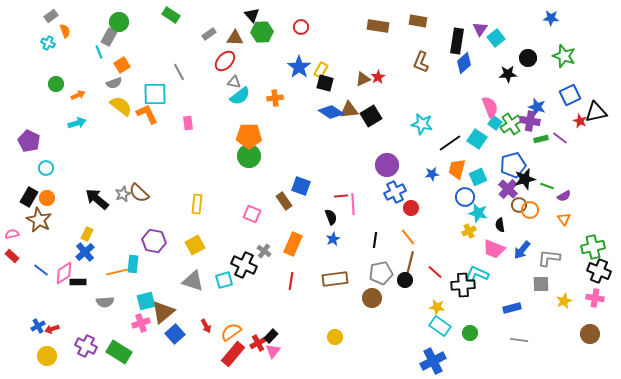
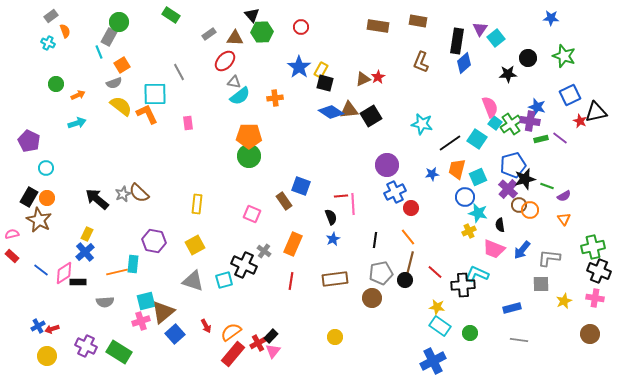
pink cross at (141, 323): moved 2 px up
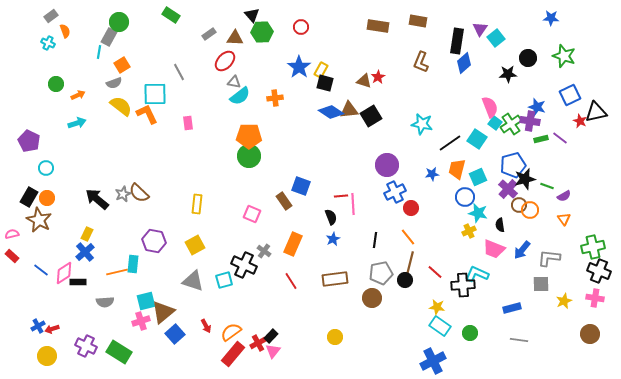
cyan line at (99, 52): rotated 32 degrees clockwise
brown triangle at (363, 79): moved 1 px right, 2 px down; rotated 42 degrees clockwise
red line at (291, 281): rotated 42 degrees counterclockwise
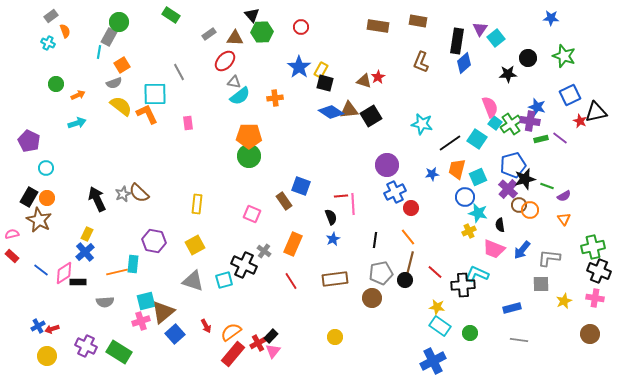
black arrow at (97, 199): rotated 25 degrees clockwise
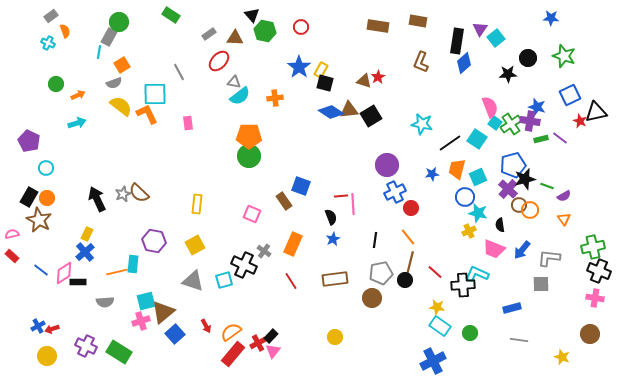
green hexagon at (262, 32): moved 3 px right, 1 px up; rotated 15 degrees clockwise
red ellipse at (225, 61): moved 6 px left
yellow star at (564, 301): moved 2 px left, 56 px down; rotated 28 degrees counterclockwise
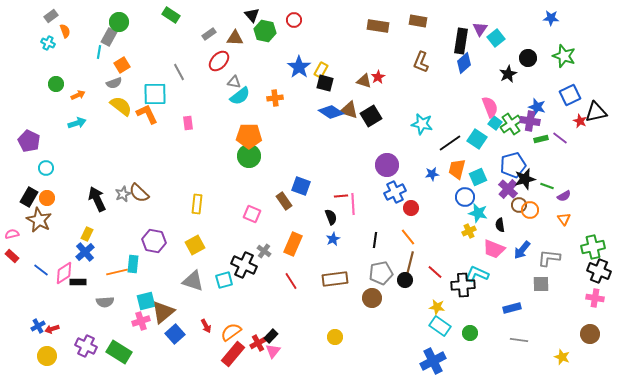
red circle at (301, 27): moved 7 px left, 7 px up
black rectangle at (457, 41): moved 4 px right
black star at (508, 74): rotated 24 degrees counterclockwise
brown triangle at (349, 110): rotated 24 degrees clockwise
